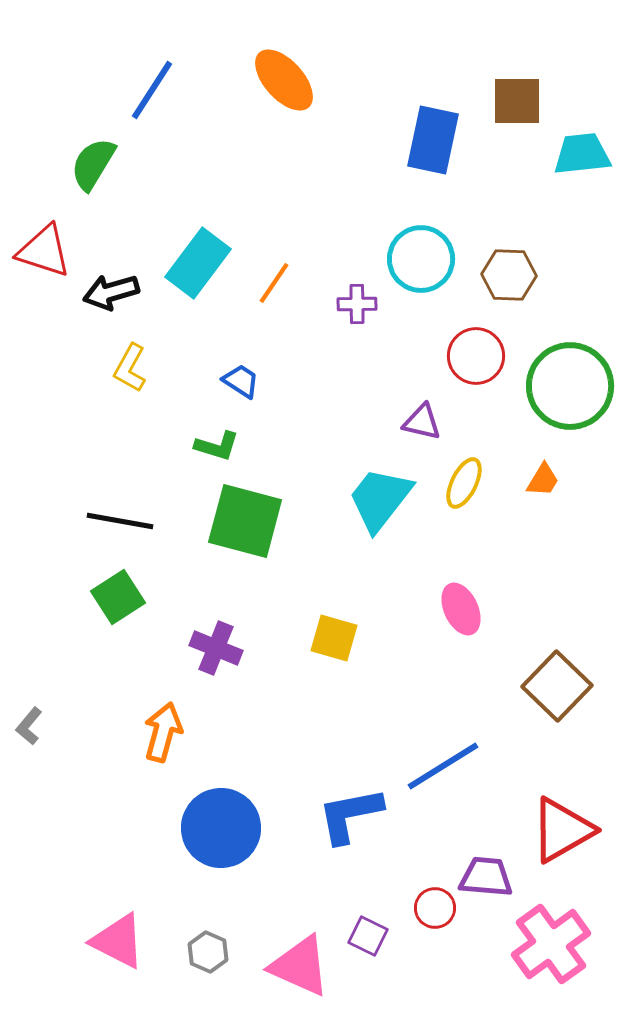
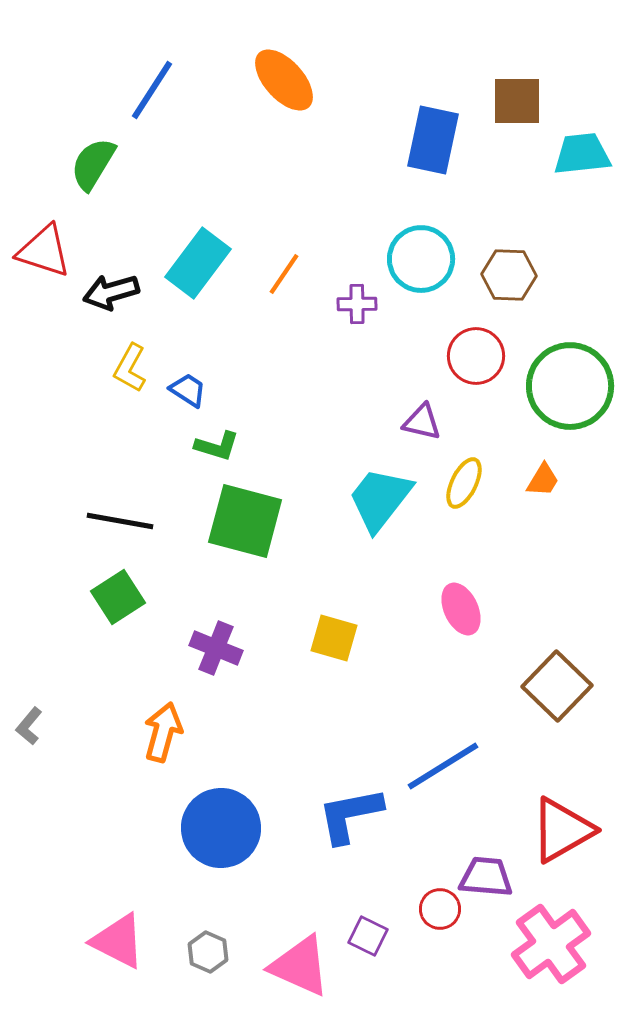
orange line at (274, 283): moved 10 px right, 9 px up
blue trapezoid at (241, 381): moved 53 px left, 9 px down
red circle at (435, 908): moved 5 px right, 1 px down
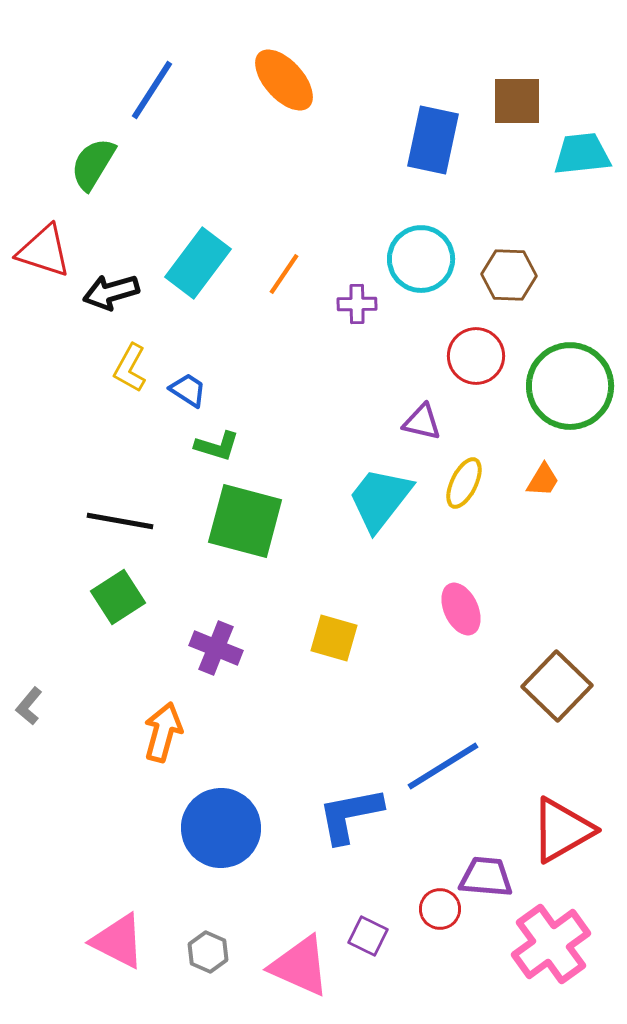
gray L-shape at (29, 726): moved 20 px up
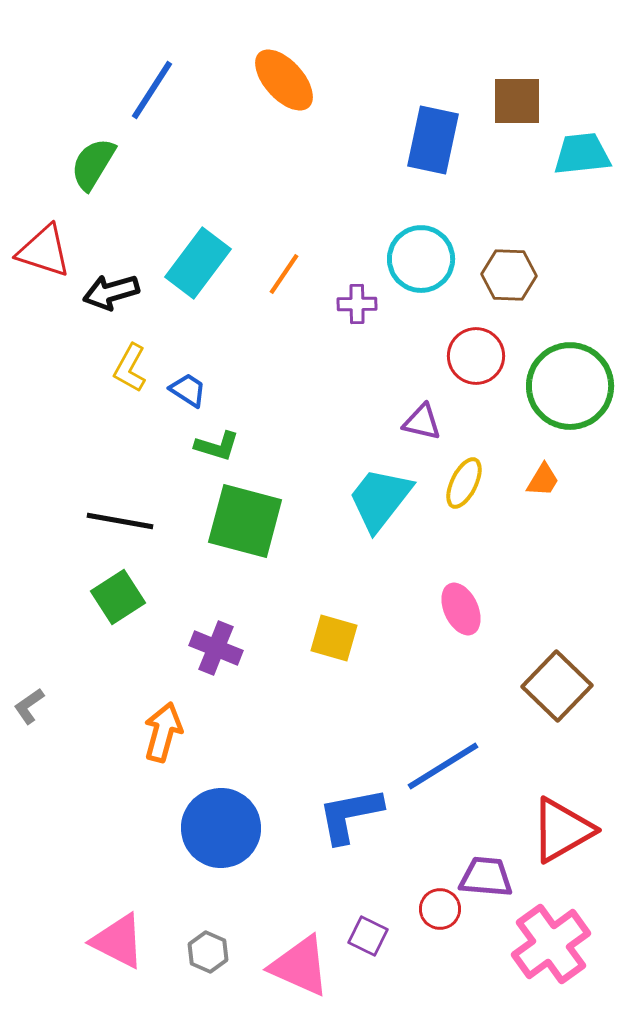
gray L-shape at (29, 706): rotated 15 degrees clockwise
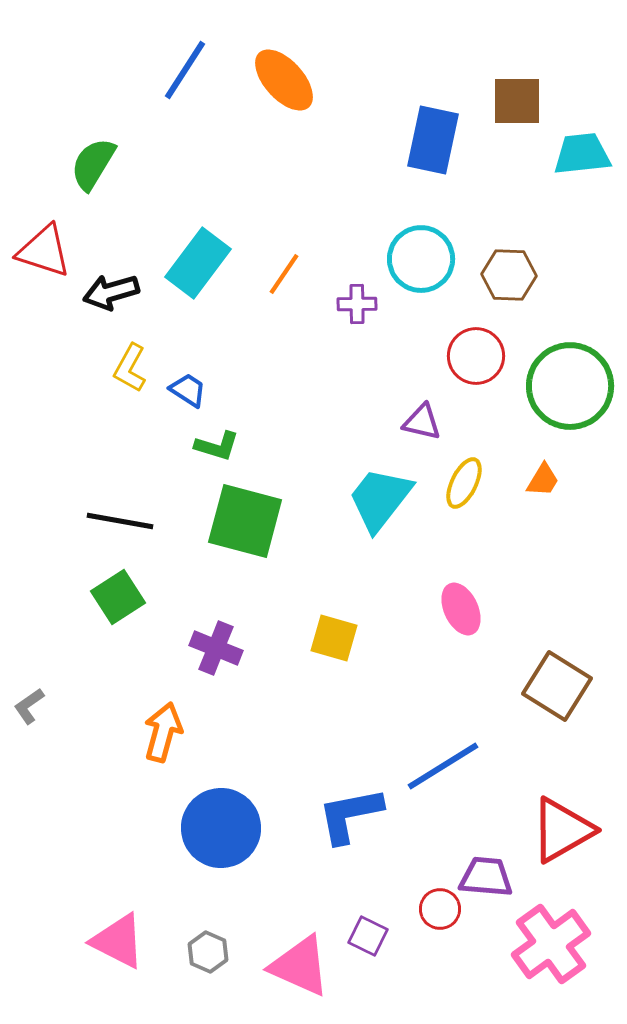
blue line at (152, 90): moved 33 px right, 20 px up
brown square at (557, 686): rotated 12 degrees counterclockwise
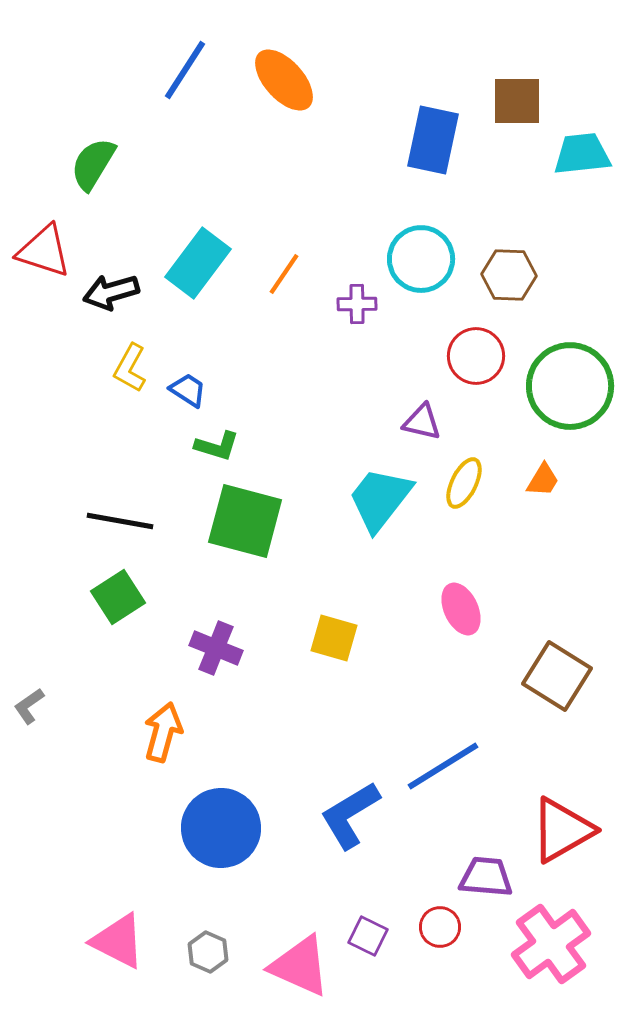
brown square at (557, 686): moved 10 px up
blue L-shape at (350, 815): rotated 20 degrees counterclockwise
red circle at (440, 909): moved 18 px down
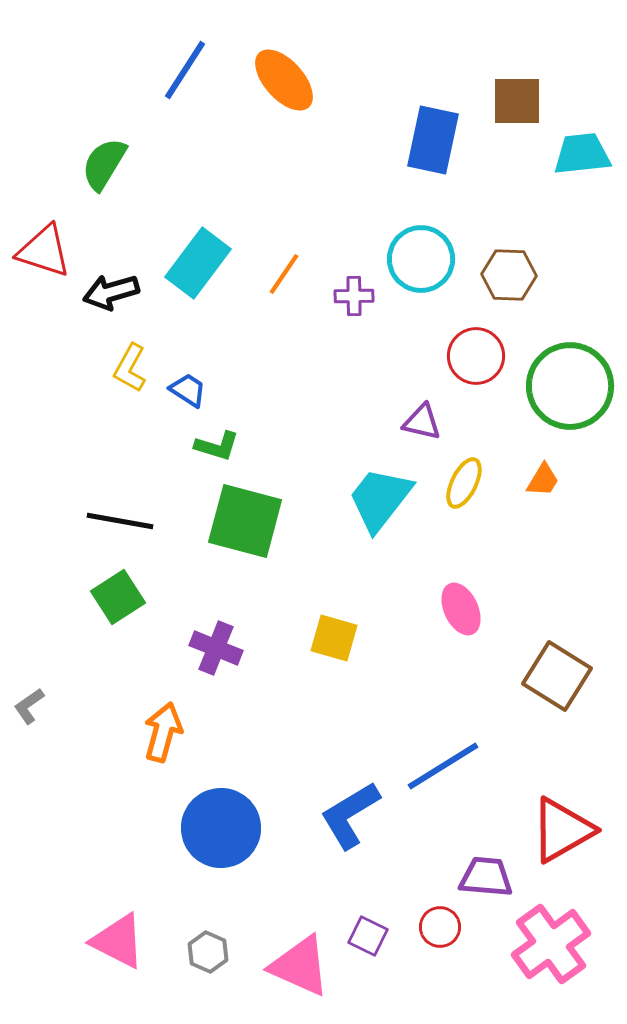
green semicircle at (93, 164): moved 11 px right
purple cross at (357, 304): moved 3 px left, 8 px up
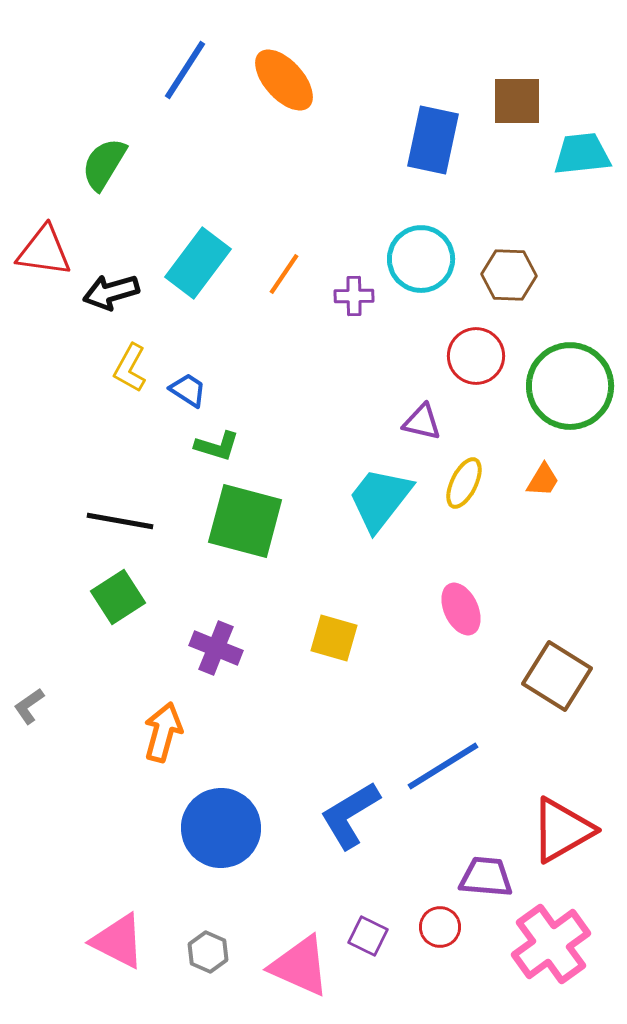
red triangle at (44, 251): rotated 10 degrees counterclockwise
